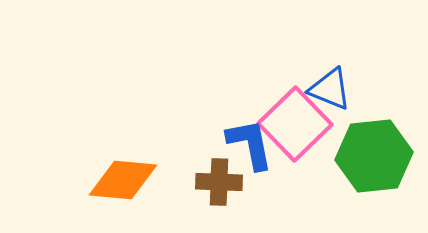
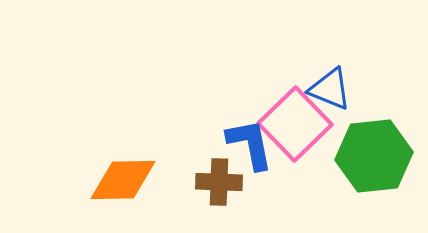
orange diamond: rotated 6 degrees counterclockwise
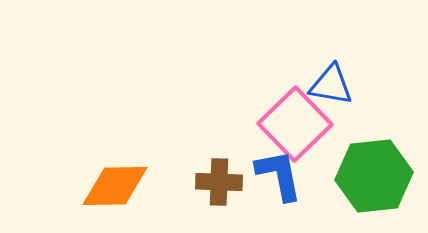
blue triangle: moved 1 px right, 4 px up; rotated 12 degrees counterclockwise
blue L-shape: moved 29 px right, 31 px down
green hexagon: moved 20 px down
orange diamond: moved 8 px left, 6 px down
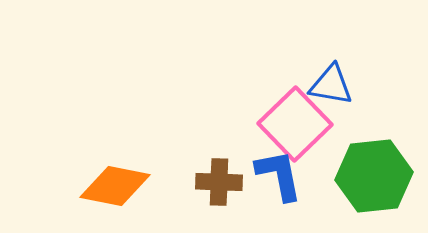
orange diamond: rotated 12 degrees clockwise
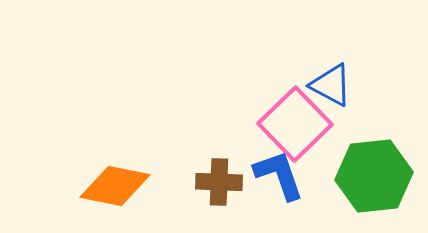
blue triangle: rotated 18 degrees clockwise
blue L-shape: rotated 8 degrees counterclockwise
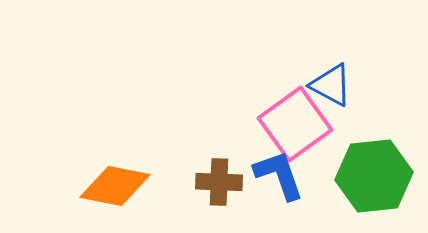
pink square: rotated 8 degrees clockwise
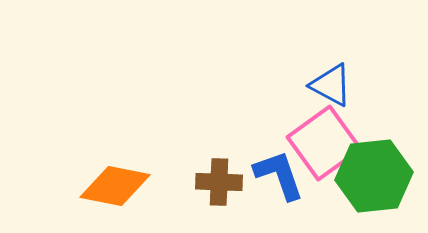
pink square: moved 29 px right, 19 px down
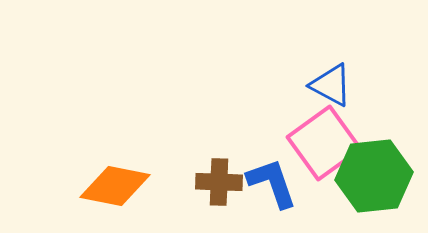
blue L-shape: moved 7 px left, 8 px down
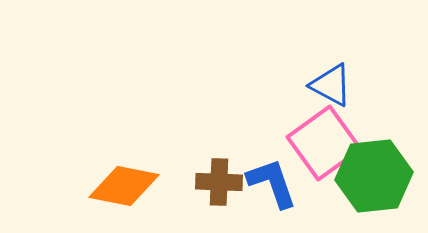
orange diamond: moved 9 px right
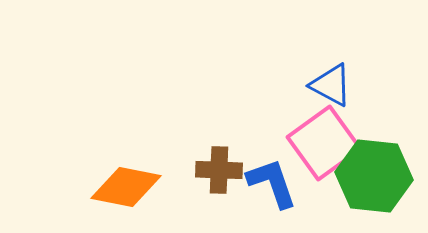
green hexagon: rotated 12 degrees clockwise
brown cross: moved 12 px up
orange diamond: moved 2 px right, 1 px down
